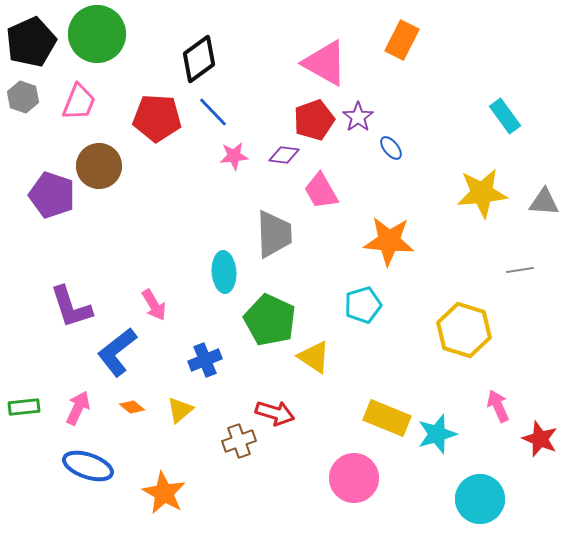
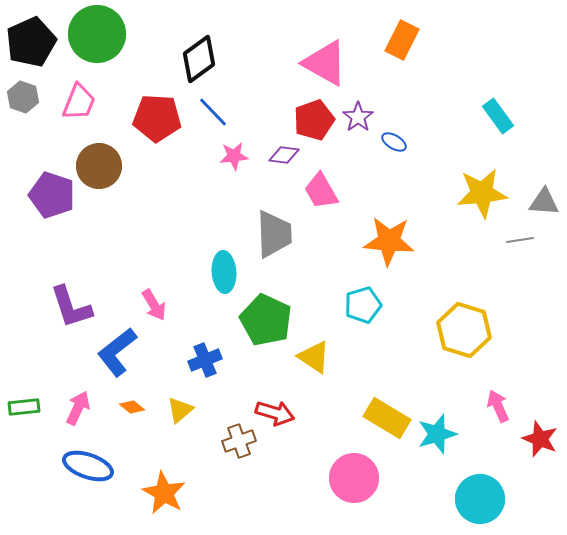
cyan rectangle at (505, 116): moved 7 px left
blue ellipse at (391, 148): moved 3 px right, 6 px up; rotated 20 degrees counterclockwise
gray line at (520, 270): moved 30 px up
green pentagon at (270, 320): moved 4 px left
yellow rectangle at (387, 418): rotated 9 degrees clockwise
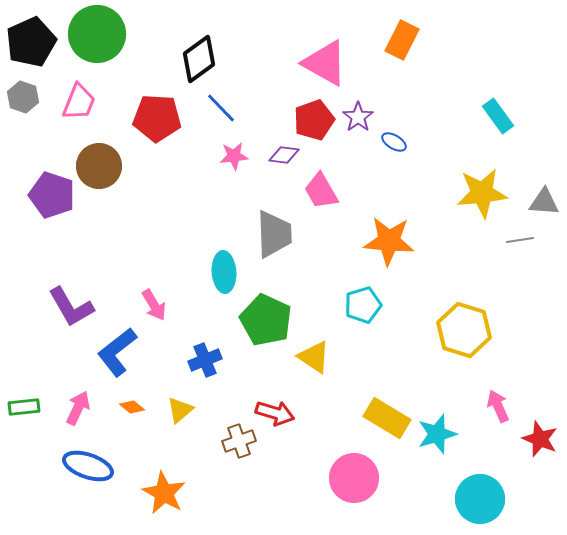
blue line at (213, 112): moved 8 px right, 4 px up
purple L-shape at (71, 307): rotated 12 degrees counterclockwise
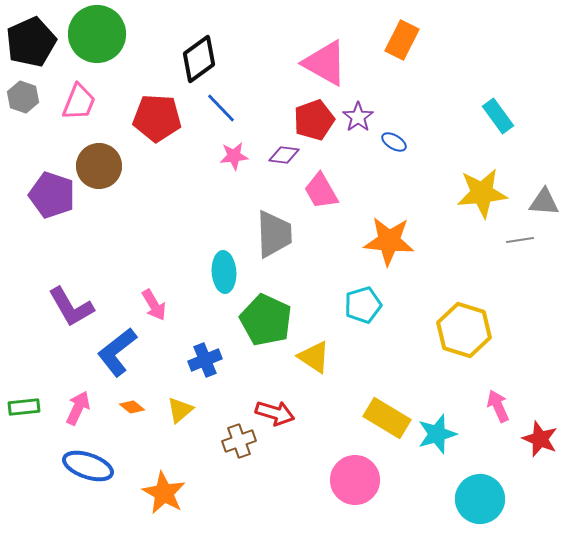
pink circle at (354, 478): moved 1 px right, 2 px down
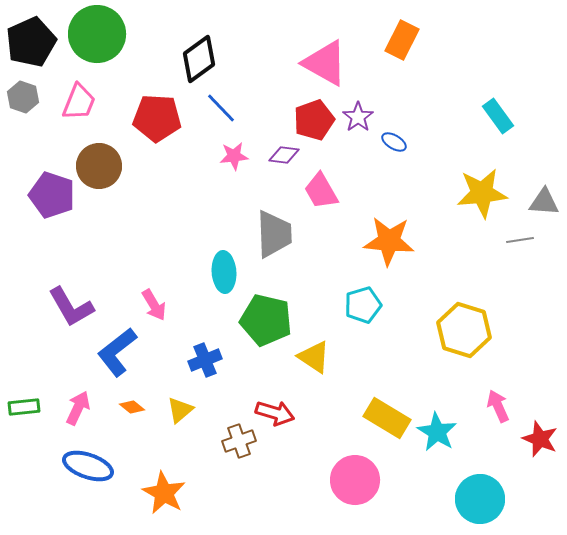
green pentagon at (266, 320): rotated 12 degrees counterclockwise
cyan star at (437, 434): moved 2 px up; rotated 24 degrees counterclockwise
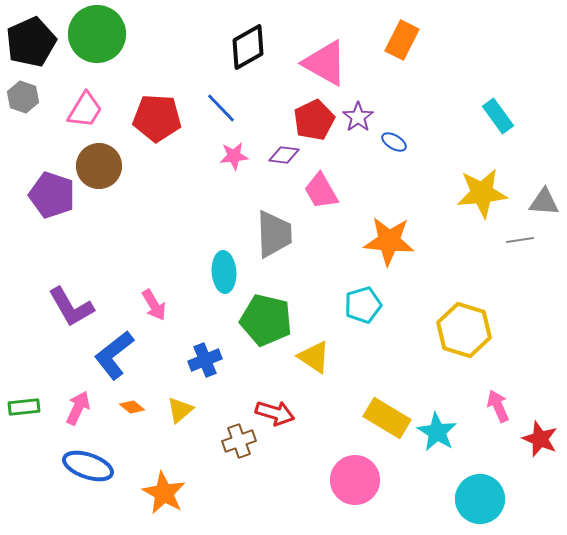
black diamond at (199, 59): moved 49 px right, 12 px up; rotated 6 degrees clockwise
pink trapezoid at (79, 102): moved 6 px right, 8 px down; rotated 9 degrees clockwise
red pentagon at (314, 120): rotated 6 degrees counterclockwise
blue L-shape at (117, 352): moved 3 px left, 3 px down
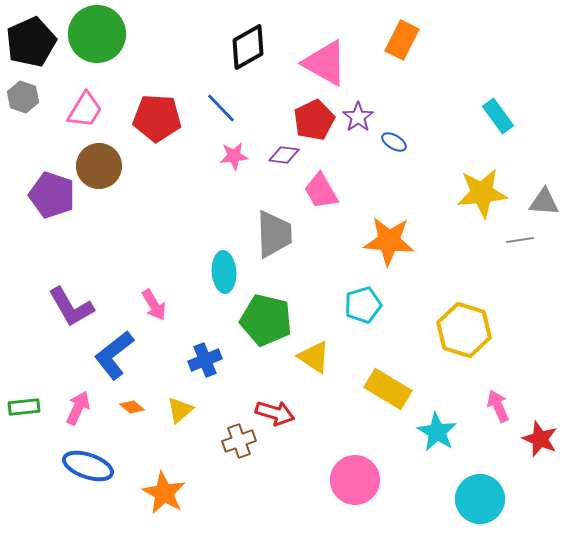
yellow rectangle at (387, 418): moved 1 px right, 29 px up
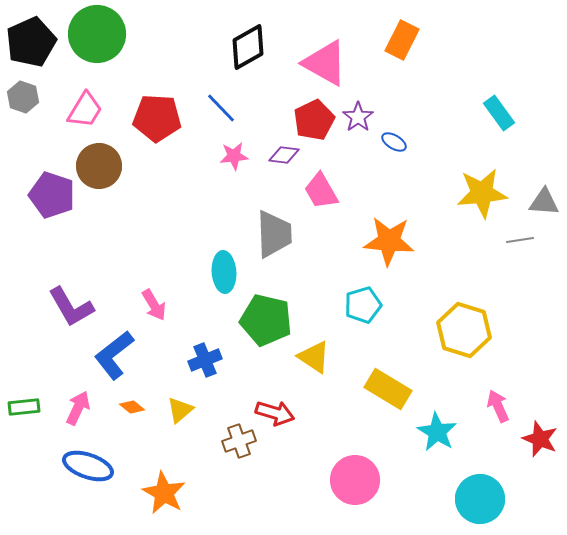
cyan rectangle at (498, 116): moved 1 px right, 3 px up
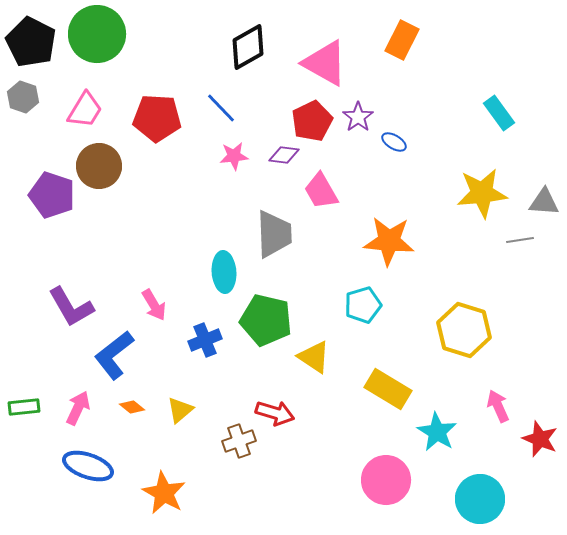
black pentagon at (31, 42): rotated 21 degrees counterclockwise
red pentagon at (314, 120): moved 2 px left, 1 px down
blue cross at (205, 360): moved 20 px up
pink circle at (355, 480): moved 31 px right
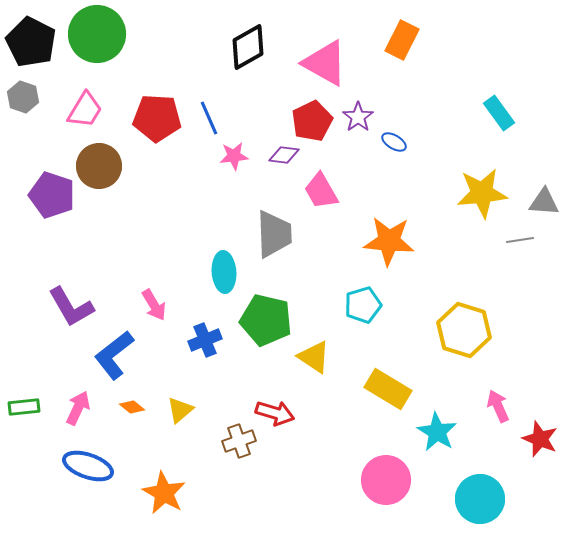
blue line at (221, 108): moved 12 px left, 10 px down; rotated 20 degrees clockwise
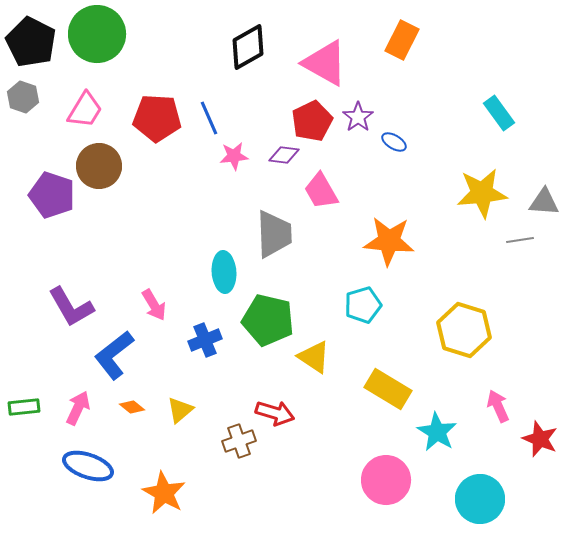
green pentagon at (266, 320): moved 2 px right
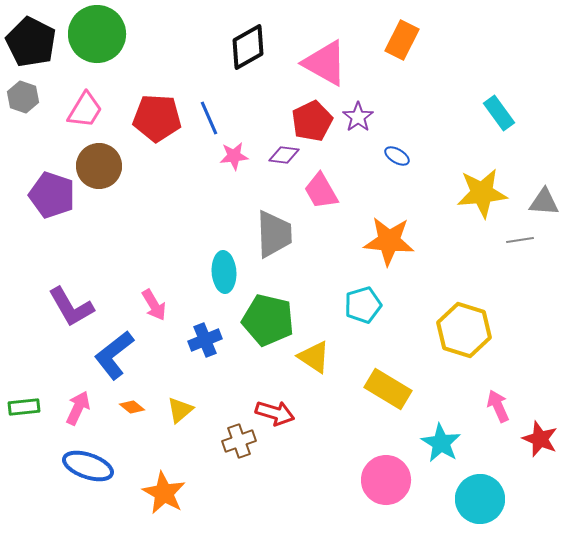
blue ellipse at (394, 142): moved 3 px right, 14 px down
cyan star at (437, 432): moved 4 px right, 11 px down
